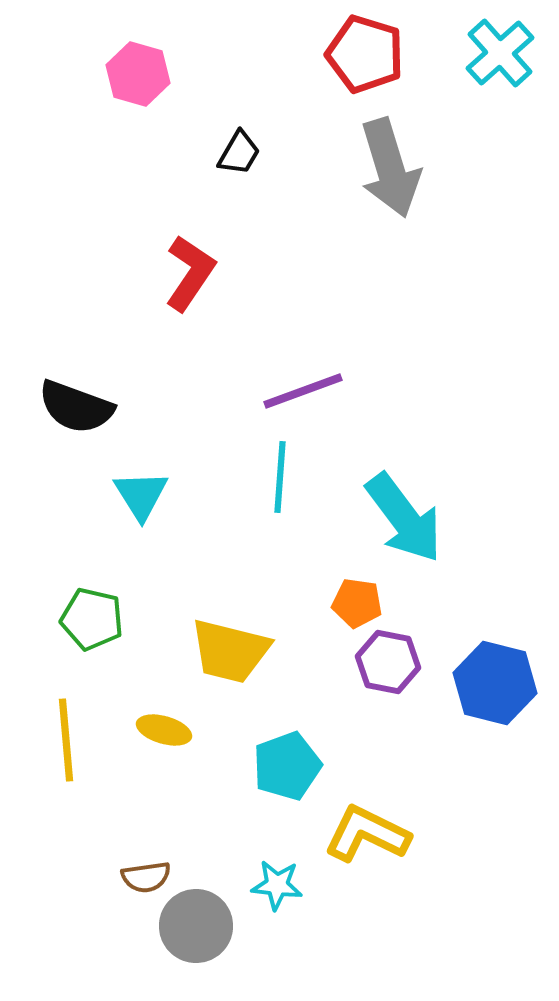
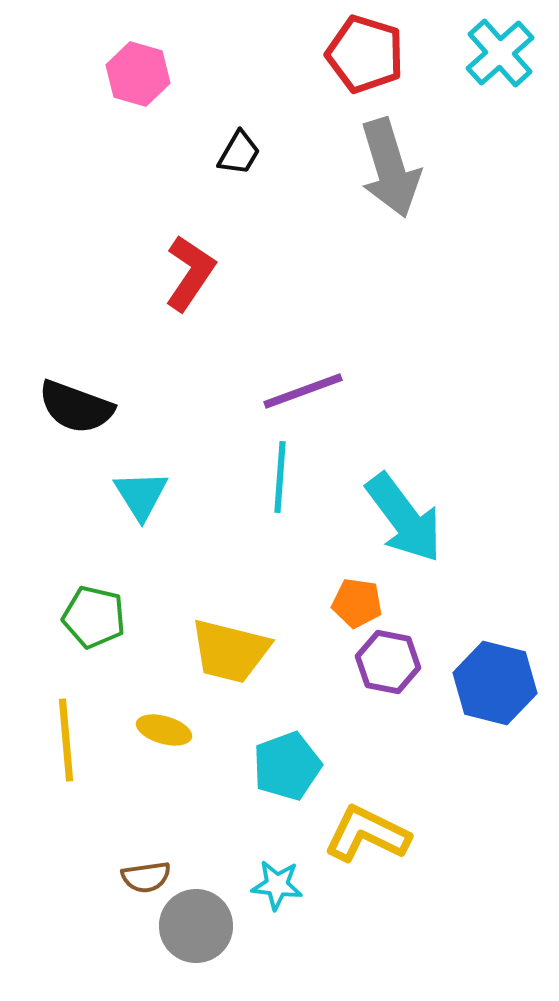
green pentagon: moved 2 px right, 2 px up
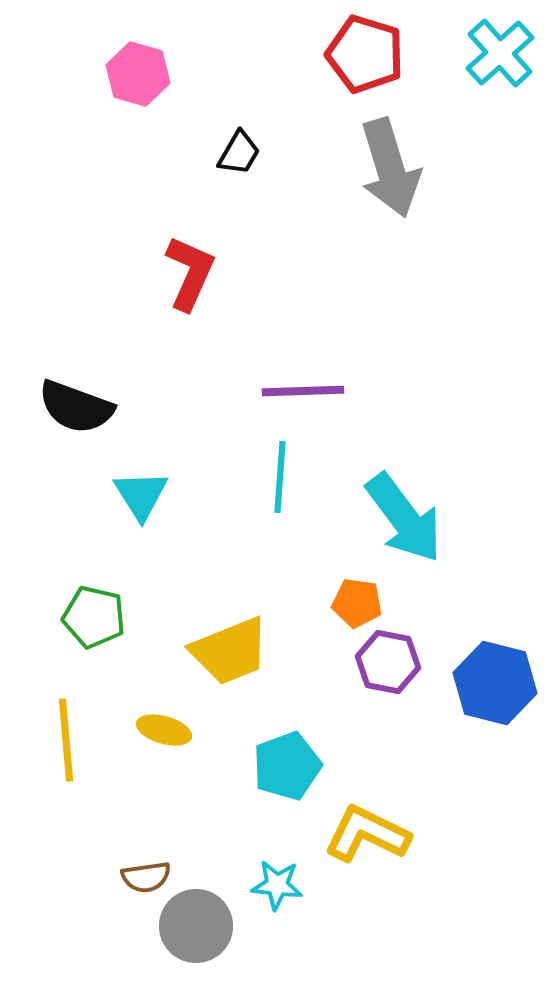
red L-shape: rotated 10 degrees counterclockwise
purple line: rotated 18 degrees clockwise
yellow trapezoid: rotated 36 degrees counterclockwise
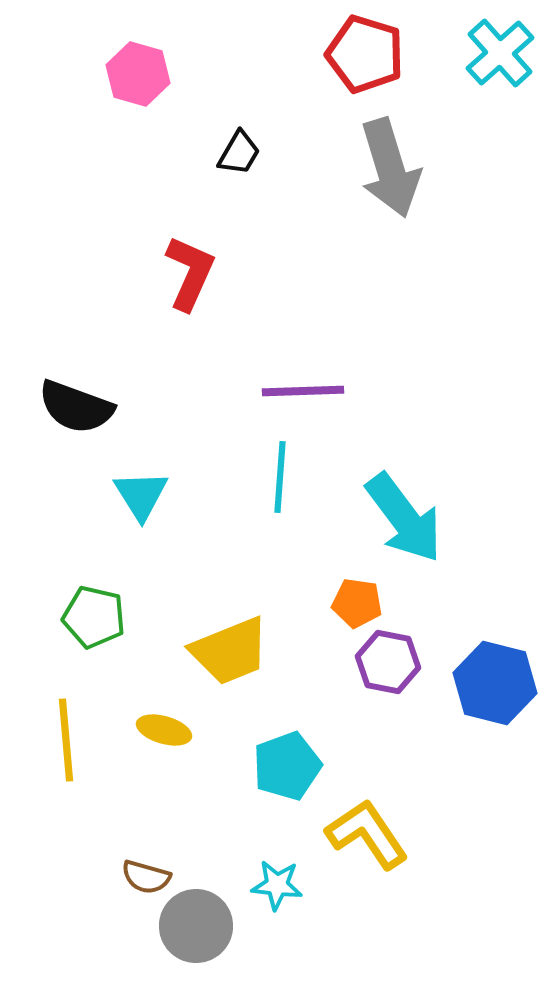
yellow L-shape: rotated 30 degrees clockwise
brown semicircle: rotated 24 degrees clockwise
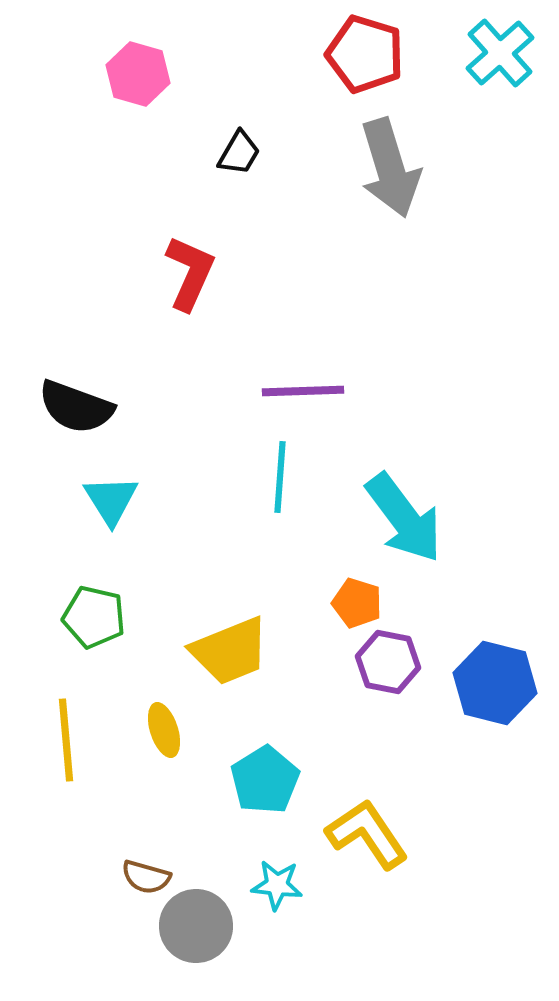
cyan triangle: moved 30 px left, 5 px down
orange pentagon: rotated 9 degrees clockwise
yellow ellipse: rotated 56 degrees clockwise
cyan pentagon: moved 22 px left, 14 px down; rotated 12 degrees counterclockwise
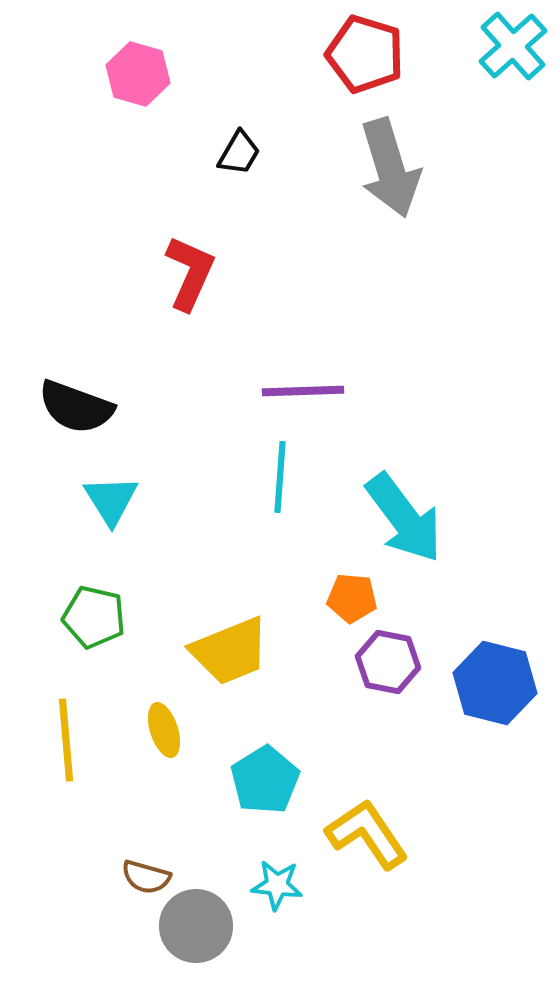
cyan cross: moved 13 px right, 7 px up
orange pentagon: moved 5 px left, 5 px up; rotated 12 degrees counterclockwise
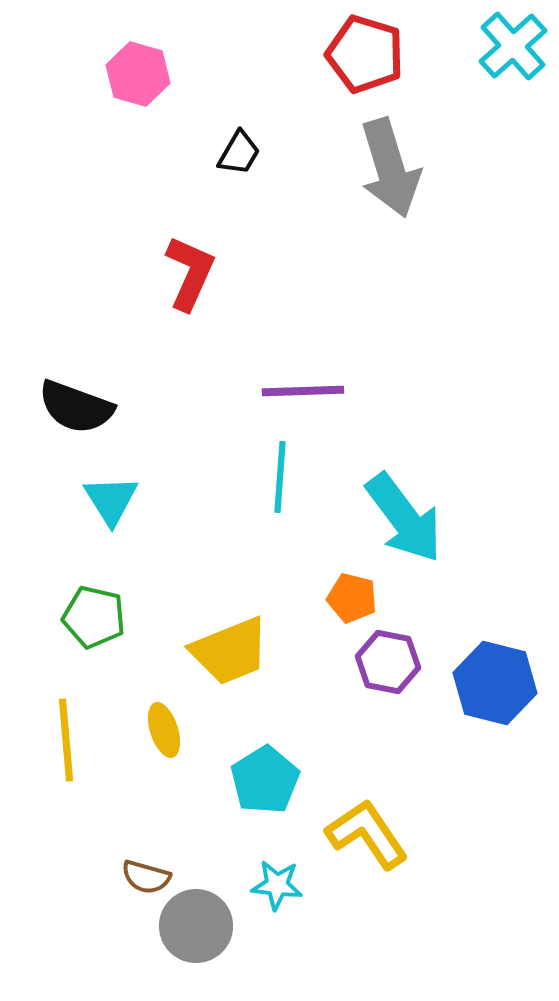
orange pentagon: rotated 9 degrees clockwise
